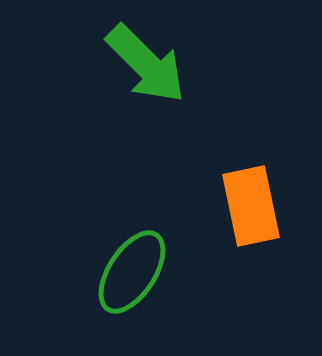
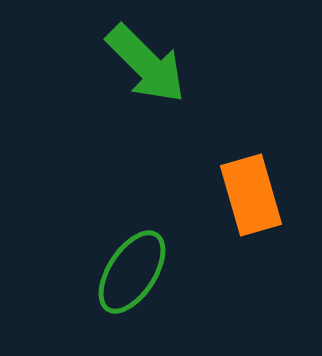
orange rectangle: moved 11 px up; rotated 4 degrees counterclockwise
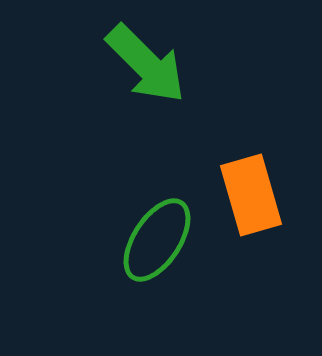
green ellipse: moved 25 px right, 32 px up
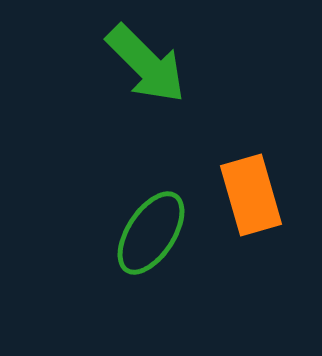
green ellipse: moved 6 px left, 7 px up
